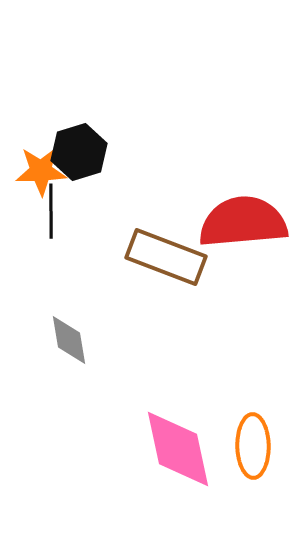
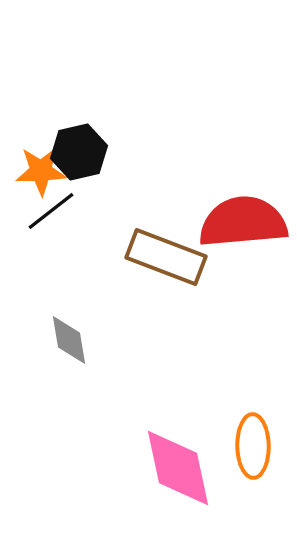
black hexagon: rotated 4 degrees clockwise
black line: rotated 52 degrees clockwise
pink diamond: moved 19 px down
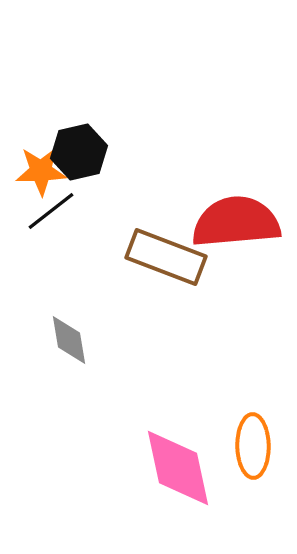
red semicircle: moved 7 px left
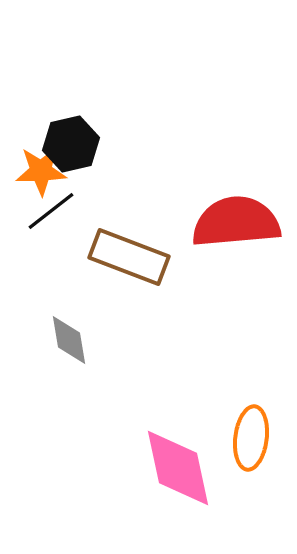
black hexagon: moved 8 px left, 8 px up
brown rectangle: moved 37 px left
orange ellipse: moved 2 px left, 8 px up; rotated 8 degrees clockwise
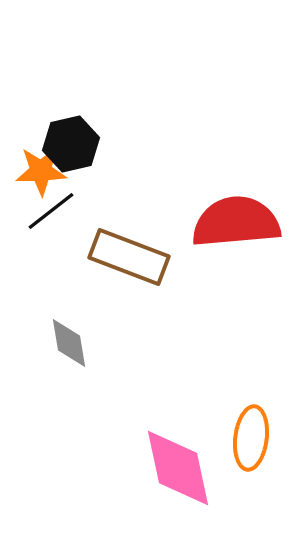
gray diamond: moved 3 px down
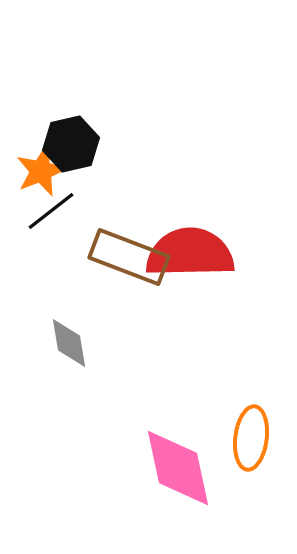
orange star: rotated 21 degrees counterclockwise
red semicircle: moved 46 px left, 31 px down; rotated 4 degrees clockwise
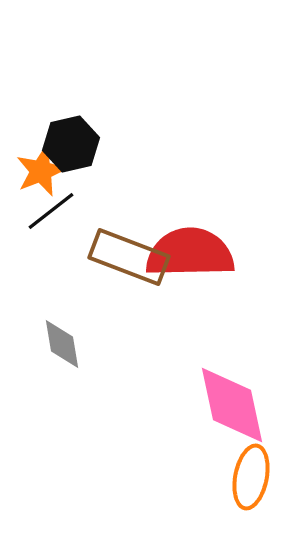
gray diamond: moved 7 px left, 1 px down
orange ellipse: moved 39 px down; rotated 4 degrees clockwise
pink diamond: moved 54 px right, 63 px up
